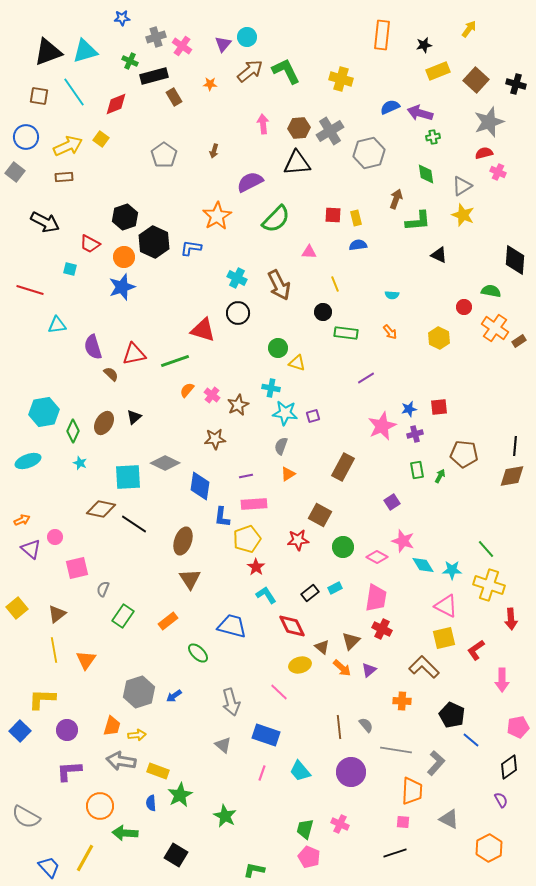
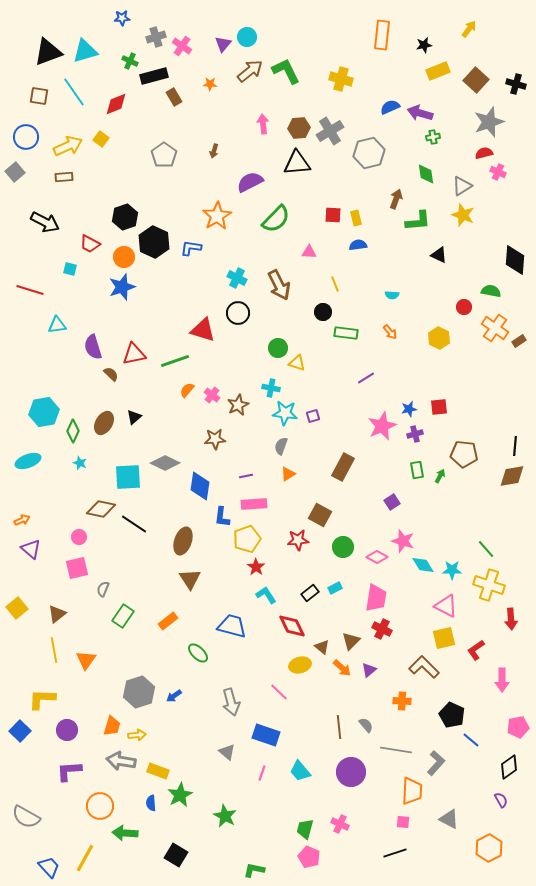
gray square at (15, 172): rotated 12 degrees clockwise
pink circle at (55, 537): moved 24 px right
gray triangle at (223, 745): moved 4 px right, 7 px down
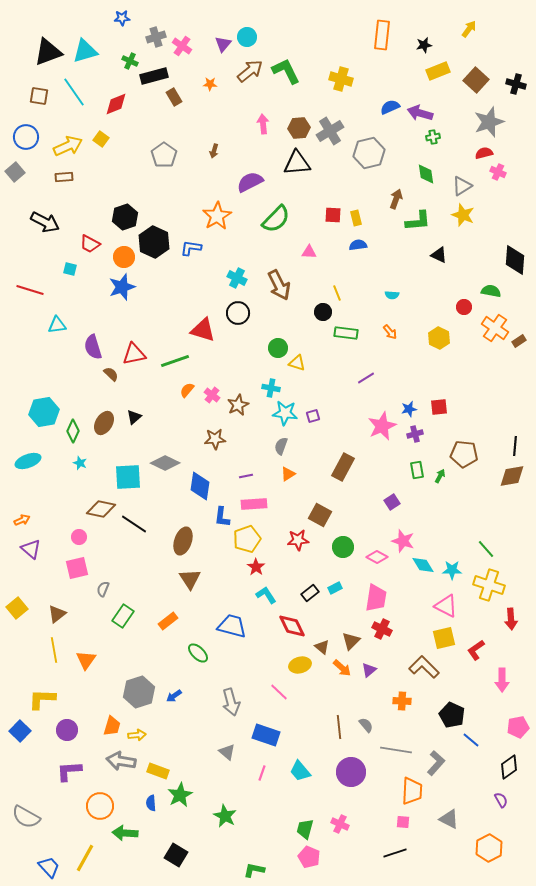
yellow line at (335, 284): moved 2 px right, 9 px down
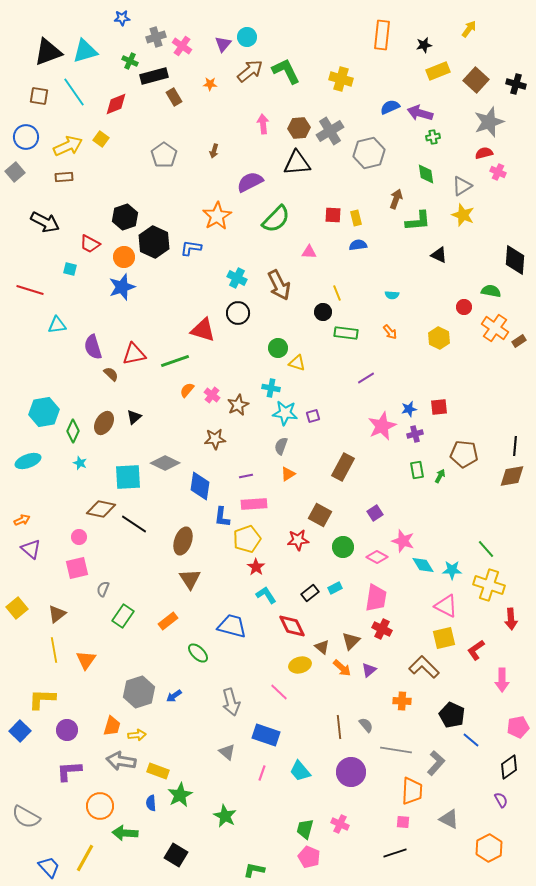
purple square at (392, 502): moved 17 px left, 11 px down
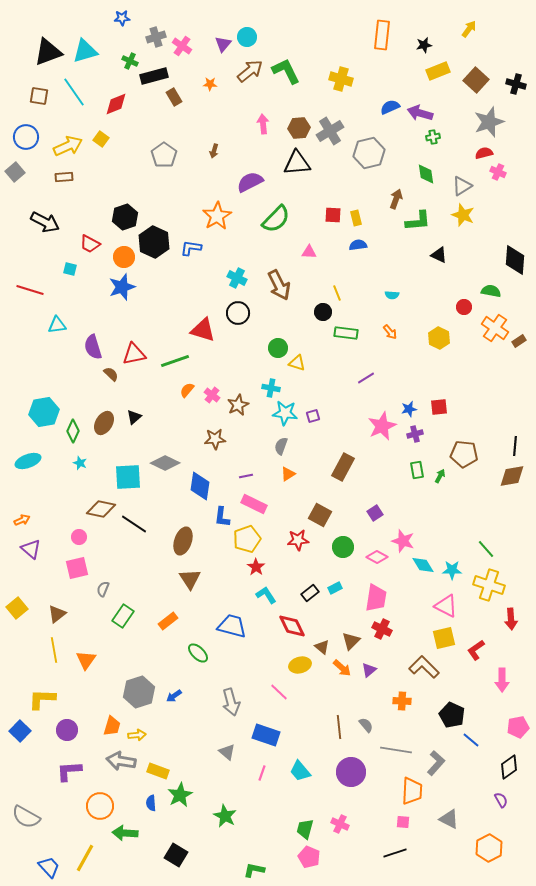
pink rectangle at (254, 504): rotated 30 degrees clockwise
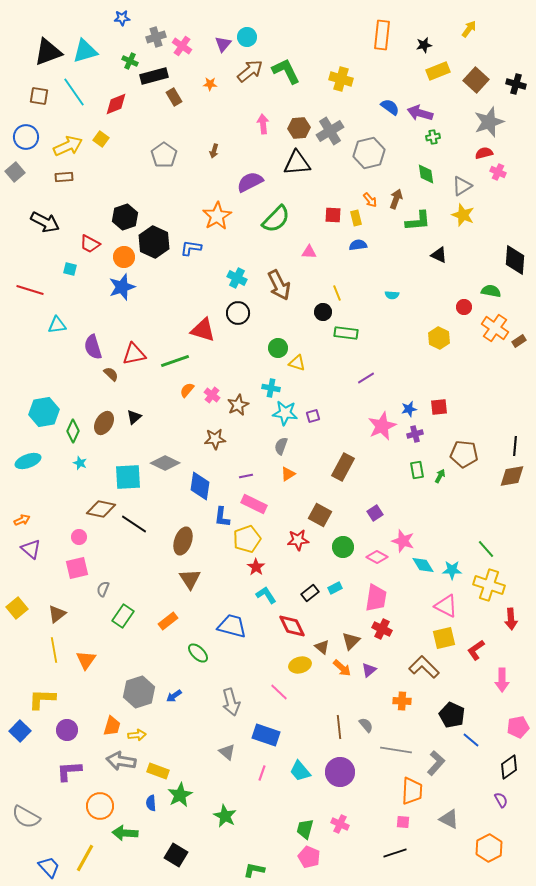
blue semicircle at (390, 107): rotated 60 degrees clockwise
orange arrow at (390, 332): moved 20 px left, 132 px up
purple circle at (351, 772): moved 11 px left
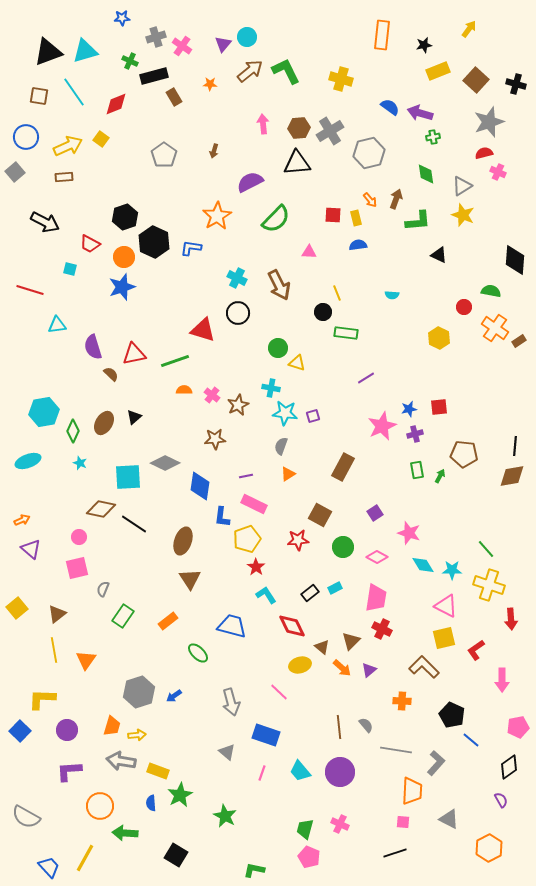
orange semicircle at (187, 390): moved 3 px left; rotated 49 degrees clockwise
pink star at (403, 541): moved 6 px right, 8 px up
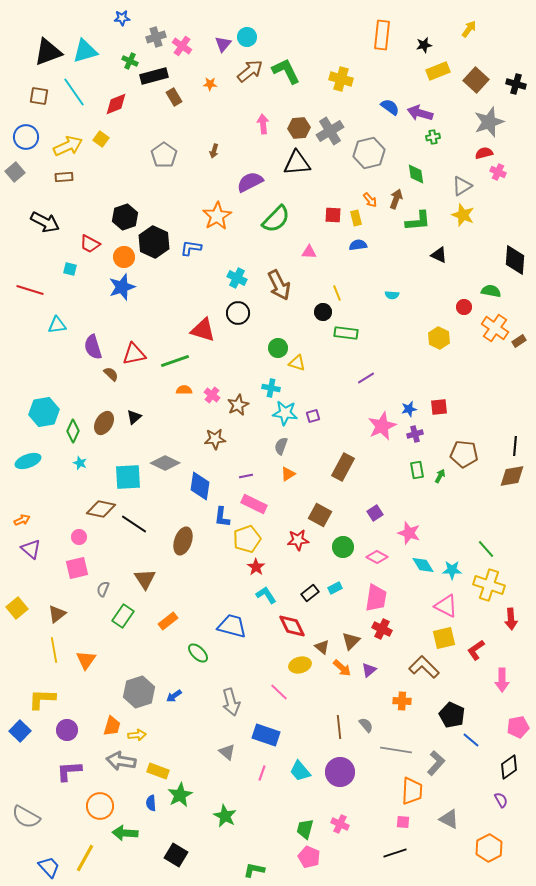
green diamond at (426, 174): moved 10 px left
brown triangle at (190, 579): moved 45 px left
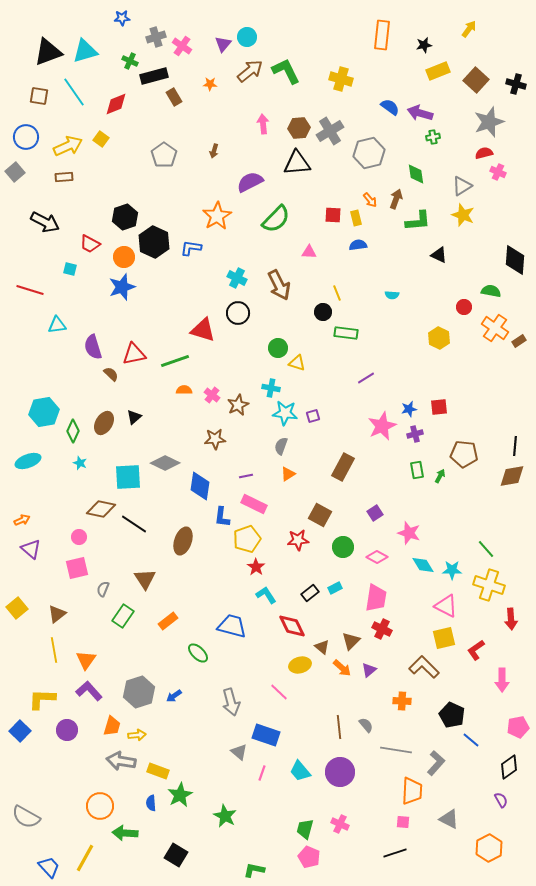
gray triangle at (227, 752): moved 12 px right
purple L-shape at (69, 771): moved 20 px right, 80 px up; rotated 52 degrees clockwise
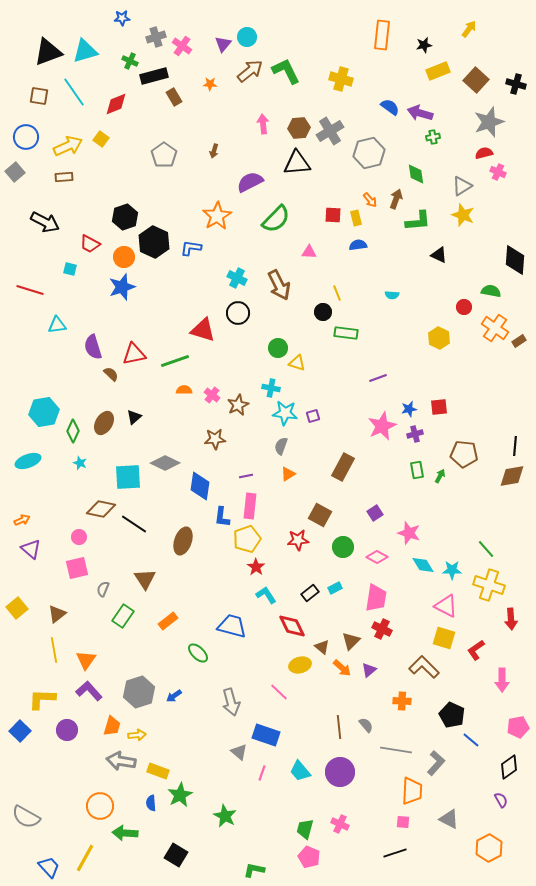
purple line at (366, 378): moved 12 px right; rotated 12 degrees clockwise
pink rectangle at (254, 504): moved 4 px left, 2 px down; rotated 70 degrees clockwise
yellow square at (444, 638): rotated 30 degrees clockwise
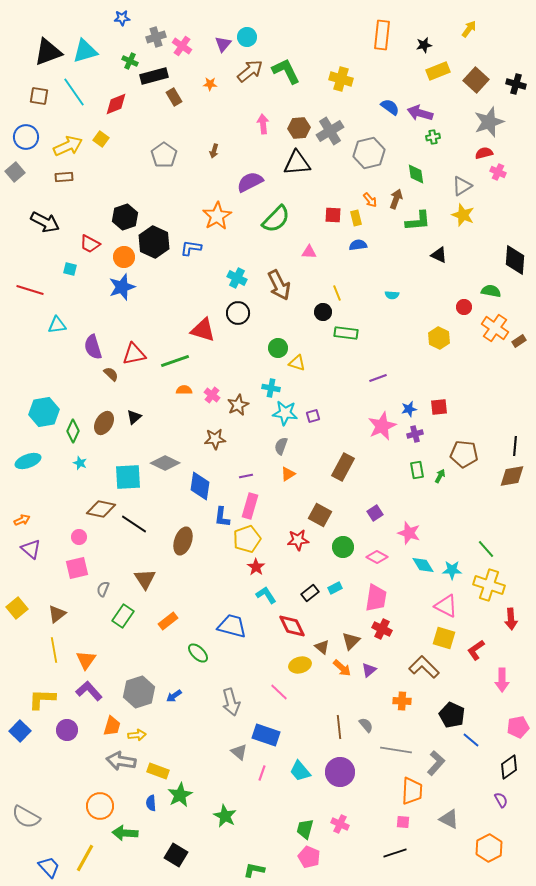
pink rectangle at (250, 506): rotated 10 degrees clockwise
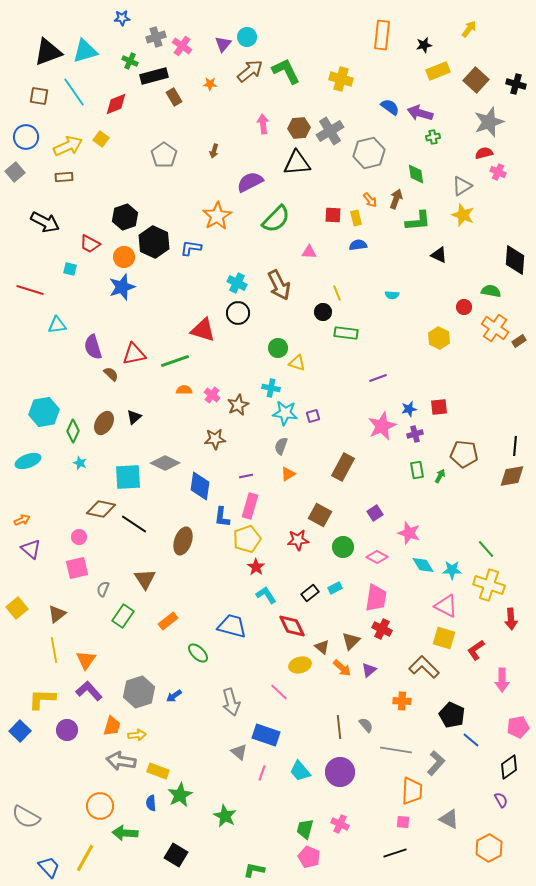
cyan cross at (237, 278): moved 5 px down
